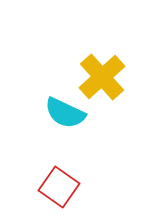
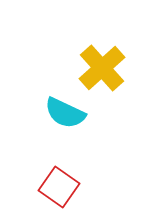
yellow cross: moved 9 px up
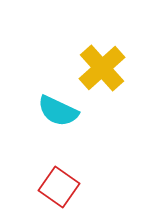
cyan semicircle: moved 7 px left, 2 px up
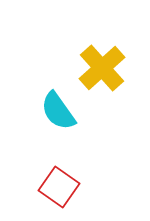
cyan semicircle: rotated 30 degrees clockwise
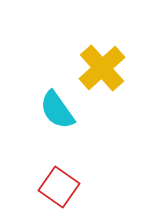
cyan semicircle: moved 1 px left, 1 px up
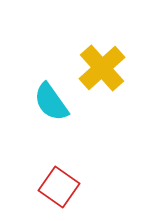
cyan semicircle: moved 6 px left, 8 px up
